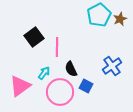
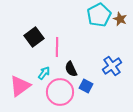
brown star: rotated 24 degrees counterclockwise
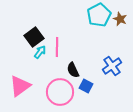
black semicircle: moved 2 px right, 1 px down
cyan arrow: moved 4 px left, 21 px up
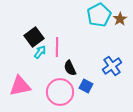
brown star: rotated 16 degrees clockwise
black semicircle: moved 3 px left, 2 px up
pink triangle: rotated 25 degrees clockwise
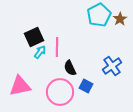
black square: rotated 12 degrees clockwise
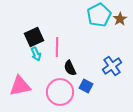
cyan arrow: moved 4 px left, 2 px down; rotated 120 degrees clockwise
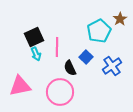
cyan pentagon: moved 16 px down
blue square: moved 29 px up; rotated 16 degrees clockwise
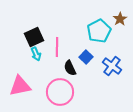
blue cross: rotated 18 degrees counterclockwise
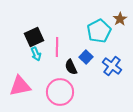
black semicircle: moved 1 px right, 1 px up
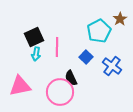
cyan arrow: rotated 32 degrees clockwise
black semicircle: moved 11 px down
